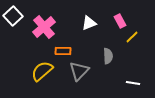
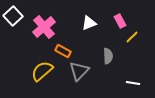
orange rectangle: rotated 28 degrees clockwise
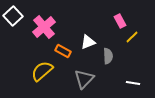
white triangle: moved 1 px left, 19 px down
gray triangle: moved 5 px right, 8 px down
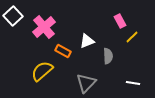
white triangle: moved 1 px left, 1 px up
gray triangle: moved 2 px right, 4 px down
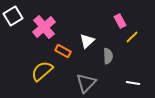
white square: rotated 12 degrees clockwise
white triangle: rotated 21 degrees counterclockwise
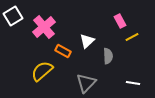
yellow line: rotated 16 degrees clockwise
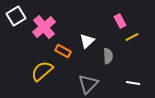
white square: moved 3 px right
gray triangle: moved 2 px right, 1 px down
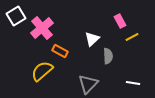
pink cross: moved 2 px left, 1 px down
white triangle: moved 5 px right, 2 px up
orange rectangle: moved 3 px left
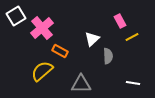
gray triangle: moved 7 px left; rotated 45 degrees clockwise
